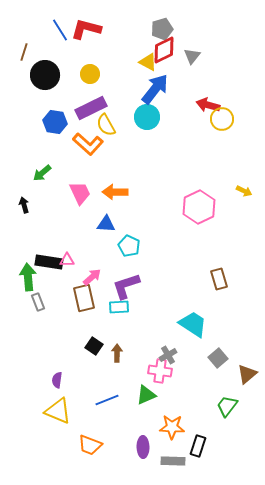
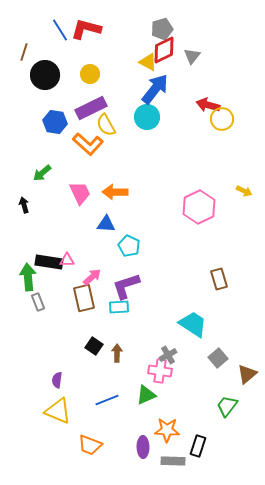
orange star at (172, 427): moved 5 px left, 3 px down
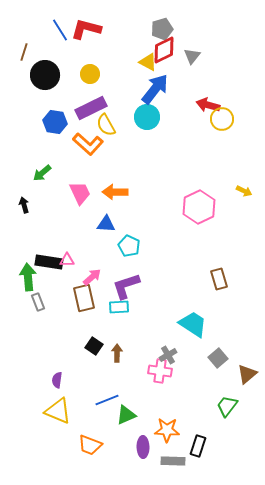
green triangle at (146, 395): moved 20 px left, 20 px down
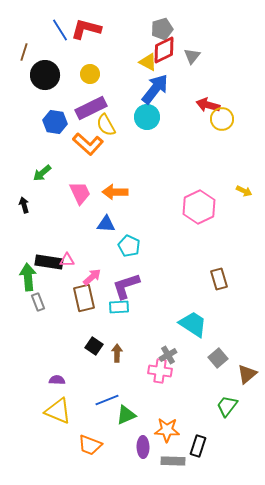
purple semicircle at (57, 380): rotated 84 degrees clockwise
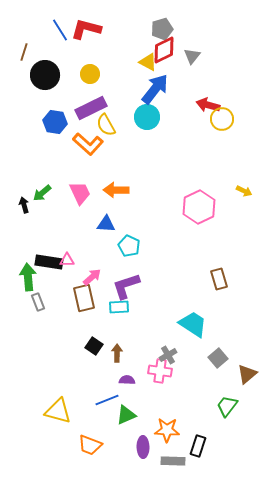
green arrow at (42, 173): moved 20 px down
orange arrow at (115, 192): moved 1 px right, 2 px up
purple semicircle at (57, 380): moved 70 px right
yellow triangle at (58, 411): rotated 8 degrees counterclockwise
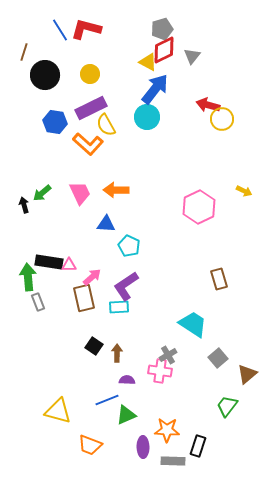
pink triangle at (67, 260): moved 2 px right, 5 px down
purple L-shape at (126, 286): rotated 16 degrees counterclockwise
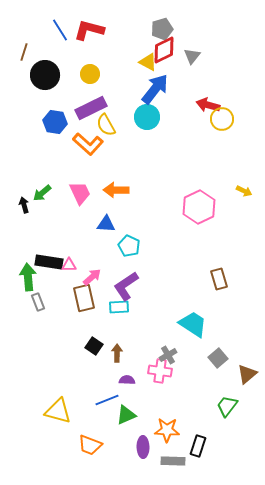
red L-shape at (86, 29): moved 3 px right, 1 px down
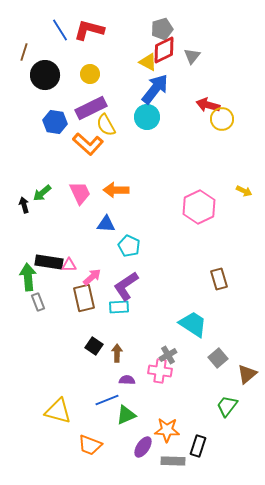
purple ellipse at (143, 447): rotated 35 degrees clockwise
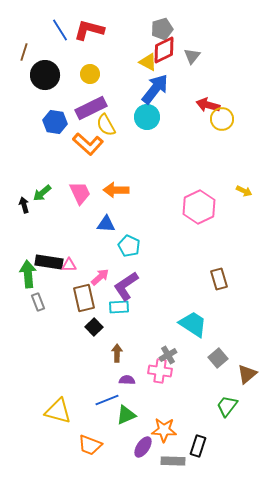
green arrow at (28, 277): moved 3 px up
pink arrow at (92, 277): moved 8 px right
black square at (94, 346): moved 19 px up; rotated 12 degrees clockwise
orange star at (167, 430): moved 3 px left
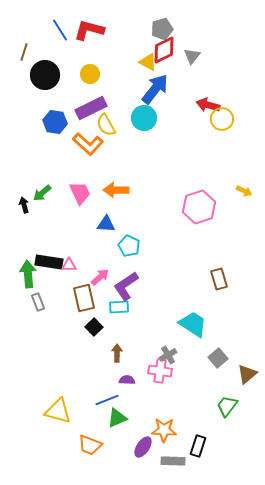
cyan circle at (147, 117): moved 3 px left, 1 px down
pink hexagon at (199, 207): rotated 8 degrees clockwise
green triangle at (126, 415): moved 9 px left, 3 px down
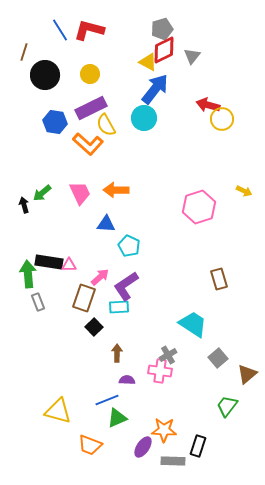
brown rectangle at (84, 298): rotated 32 degrees clockwise
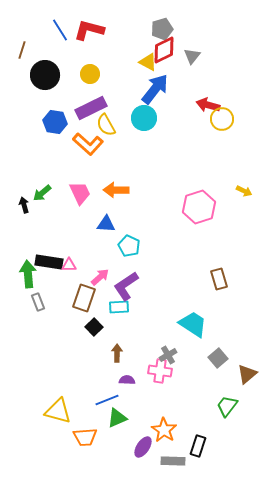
brown line at (24, 52): moved 2 px left, 2 px up
orange star at (164, 430): rotated 30 degrees clockwise
orange trapezoid at (90, 445): moved 5 px left, 8 px up; rotated 25 degrees counterclockwise
